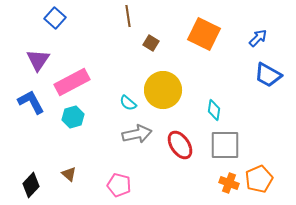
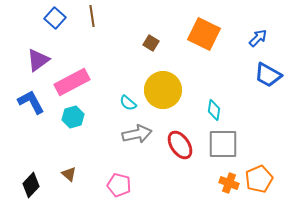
brown line: moved 36 px left
purple triangle: rotated 20 degrees clockwise
gray square: moved 2 px left, 1 px up
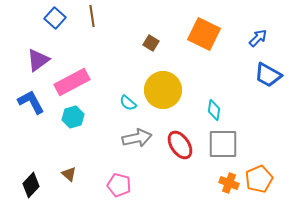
gray arrow: moved 4 px down
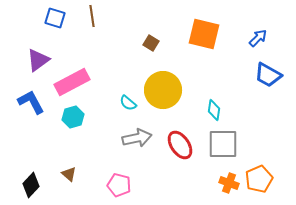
blue square: rotated 25 degrees counterclockwise
orange square: rotated 12 degrees counterclockwise
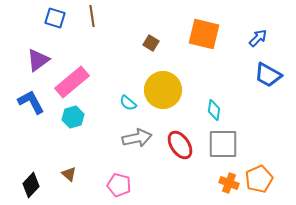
pink rectangle: rotated 12 degrees counterclockwise
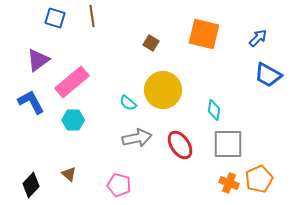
cyan hexagon: moved 3 px down; rotated 15 degrees clockwise
gray square: moved 5 px right
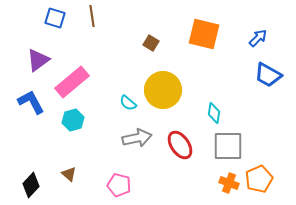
cyan diamond: moved 3 px down
cyan hexagon: rotated 15 degrees counterclockwise
gray square: moved 2 px down
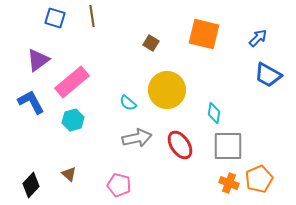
yellow circle: moved 4 px right
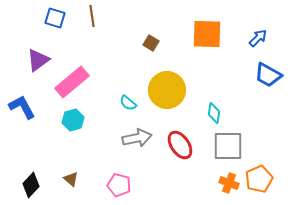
orange square: moved 3 px right; rotated 12 degrees counterclockwise
blue L-shape: moved 9 px left, 5 px down
brown triangle: moved 2 px right, 5 px down
